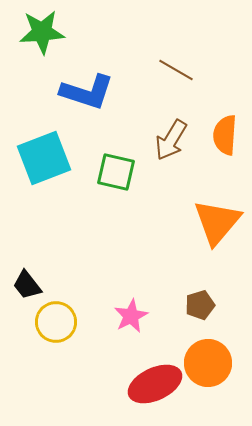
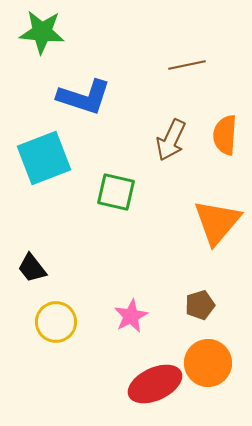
green star: rotated 9 degrees clockwise
brown line: moved 11 px right, 5 px up; rotated 42 degrees counterclockwise
blue L-shape: moved 3 px left, 5 px down
brown arrow: rotated 6 degrees counterclockwise
green square: moved 20 px down
black trapezoid: moved 5 px right, 17 px up
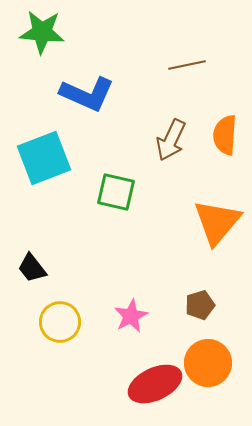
blue L-shape: moved 3 px right, 3 px up; rotated 6 degrees clockwise
yellow circle: moved 4 px right
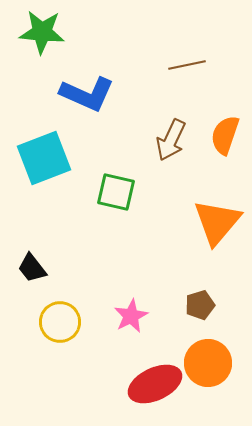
orange semicircle: rotated 15 degrees clockwise
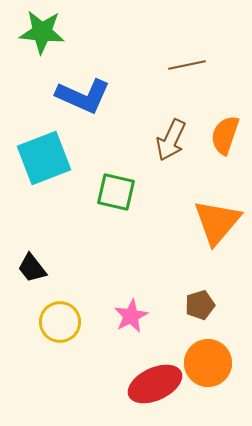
blue L-shape: moved 4 px left, 2 px down
